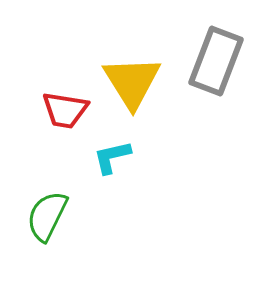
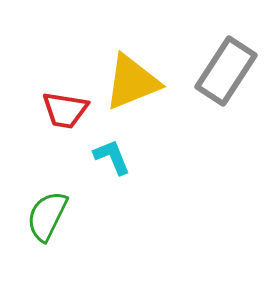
gray rectangle: moved 10 px right, 10 px down; rotated 12 degrees clockwise
yellow triangle: rotated 40 degrees clockwise
cyan L-shape: rotated 81 degrees clockwise
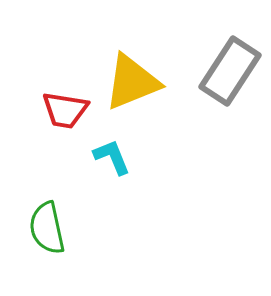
gray rectangle: moved 4 px right
green semicircle: moved 12 px down; rotated 38 degrees counterclockwise
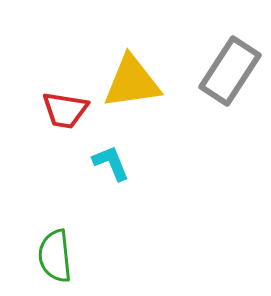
yellow triangle: rotated 14 degrees clockwise
cyan L-shape: moved 1 px left, 6 px down
green semicircle: moved 8 px right, 28 px down; rotated 6 degrees clockwise
